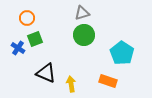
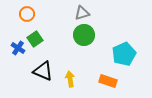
orange circle: moved 4 px up
green square: rotated 14 degrees counterclockwise
cyan pentagon: moved 2 px right, 1 px down; rotated 15 degrees clockwise
black triangle: moved 3 px left, 2 px up
yellow arrow: moved 1 px left, 5 px up
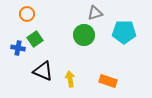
gray triangle: moved 13 px right
blue cross: rotated 24 degrees counterclockwise
cyan pentagon: moved 22 px up; rotated 25 degrees clockwise
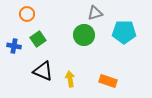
green square: moved 3 px right
blue cross: moved 4 px left, 2 px up
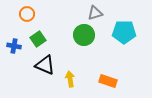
black triangle: moved 2 px right, 6 px up
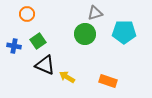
green circle: moved 1 px right, 1 px up
green square: moved 2 px down
yellow arrow: moved 3 px left, 2 px up; rotated 49 degrees counterclockwise
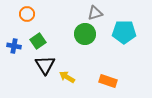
black triangle: rotated 35 degrees clockwise
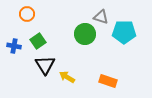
gray triangle: moved 6 px right, 4 px down; rotated 35 degrees clockwise
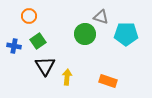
orange circle: moved 2 px right, 2 px down
cyan pentagon: moved 2 px right, 2 px down
black triangle: moved 1 px down
yellow arrow: rotated 63 degrees clockwise
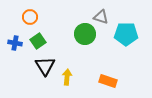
orange circle: moved 1 px right, 1 px down
blue cross: moved 1 px right, 3 px up
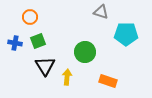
gray triangle: moved 5 px up
green circle: moved 18 px down
green square: rotated 14 degrees clockwise
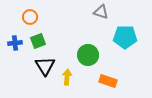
cyan pentagon: moved 1 px left, 3 px down
blue cross: rotated 16 degrees counterclockwise
green circle: moved 3 px right, 3 px down
